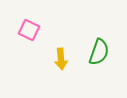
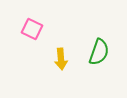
pink square: moved 3 px right, 1 px up
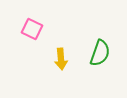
green semicircle: moved 1 px right, 1 px down
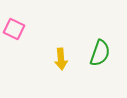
pink square: moved 18 px left
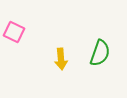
pink square: moved 3 px down
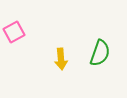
pink square: rotated 35 degrees clockwise
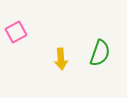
pink square: moved 2 px right
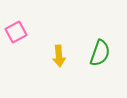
yellow arrow: moved 2 px left, 3 px up
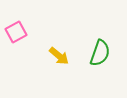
yellow arrow: rotated 45 degrees counterclockwise
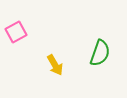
yellow arrow: moved 4 px left, 9 px down; rotated 20 degrees clockwise
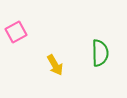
green semicircle: rotated 20 degrees counterclockwise
